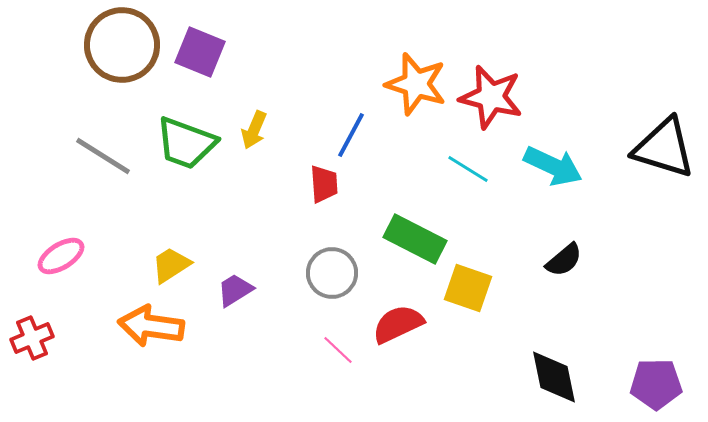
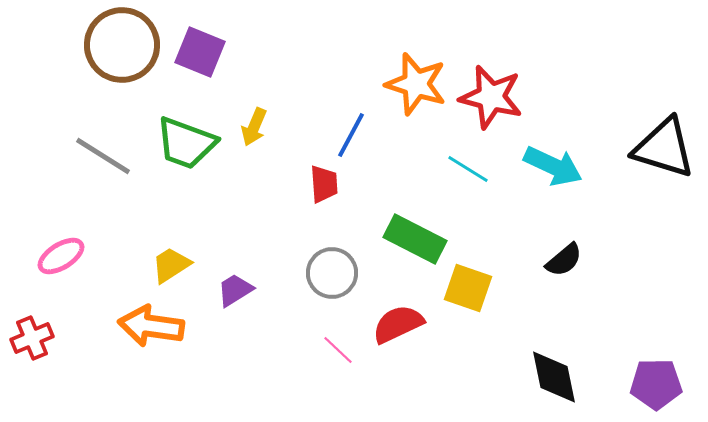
yellow arrow: moved 3 px up
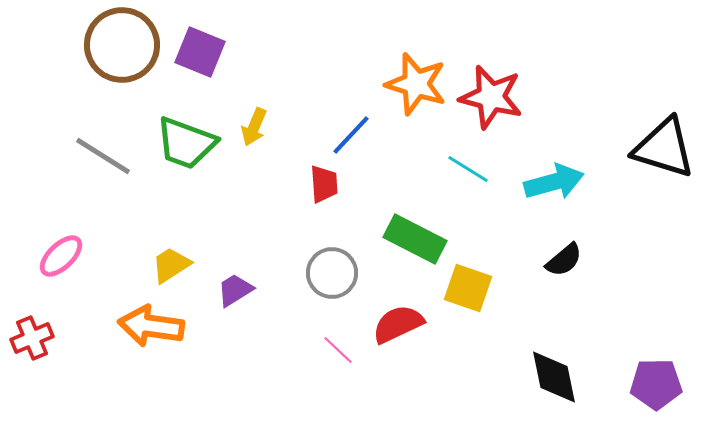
blue line: rotated 15 degrees clockwise
cyan arrow: moved 1 px right, 16 px down; rotated 40 degrees counterclockwise
pink ellipse: rotated 12 degrees counterclockwise
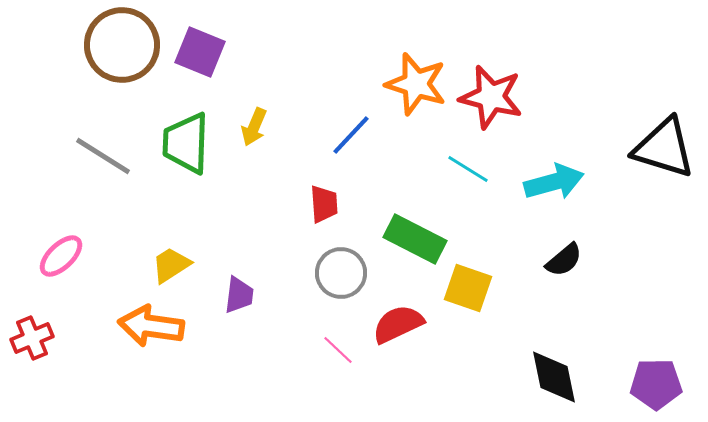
green trapezoid: rotated 72 degrees clockwise
red trapezoid: moved 20 px down
gray circle: moved 9 px right
purple trapezoid: moved 4 px right, 5 px down; rotated 129 degrees clockwise
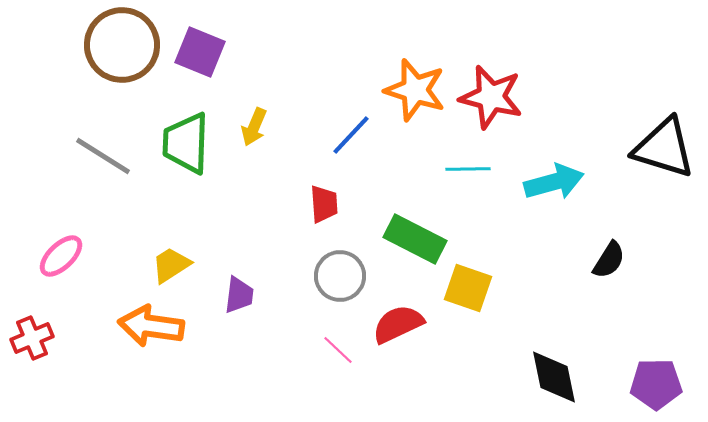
orange star: moved 1 px left, 6 px down
cyan line: rotated 33 degrees counterclockwise
black semicircle: moved 45 px right; rotated 18 degrees counterclockwise
gray circle: moved 1 px left, 3 px down
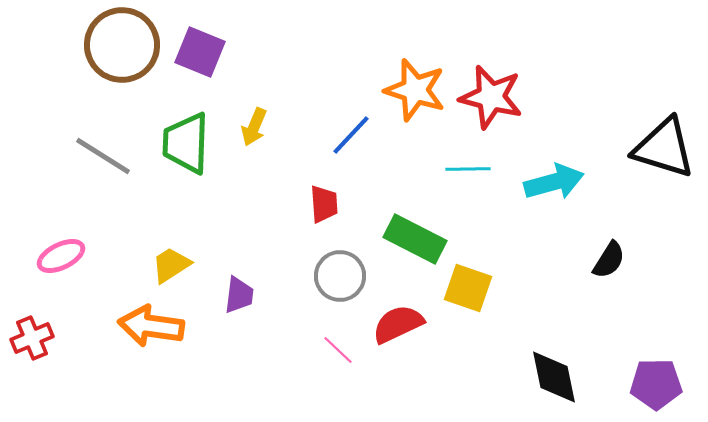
pink ellipse: rotated 18 degrees clockwise
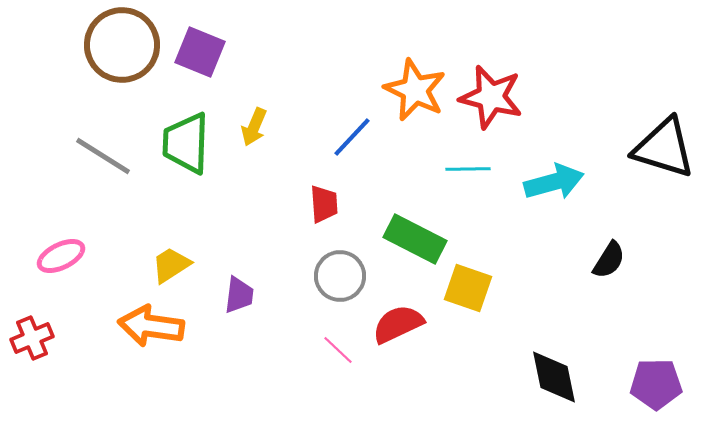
orange star: rotated 8 degrees clockwise
blue line: moved 1 px right, 2 px down
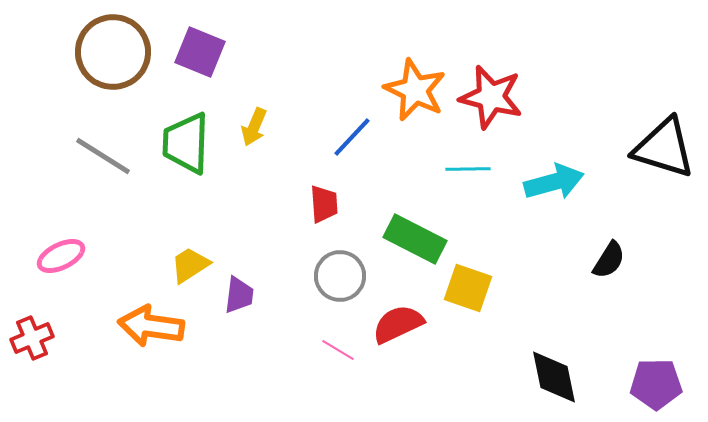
brown circle: moved 9 px left, 7 px down
yellow trapezoid: moved 19 px right
pink line: rotated 12 degrees counterclockwise
